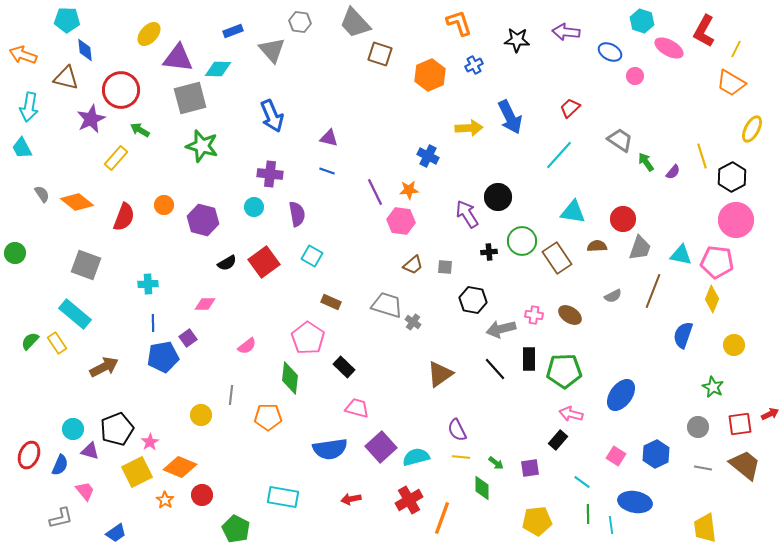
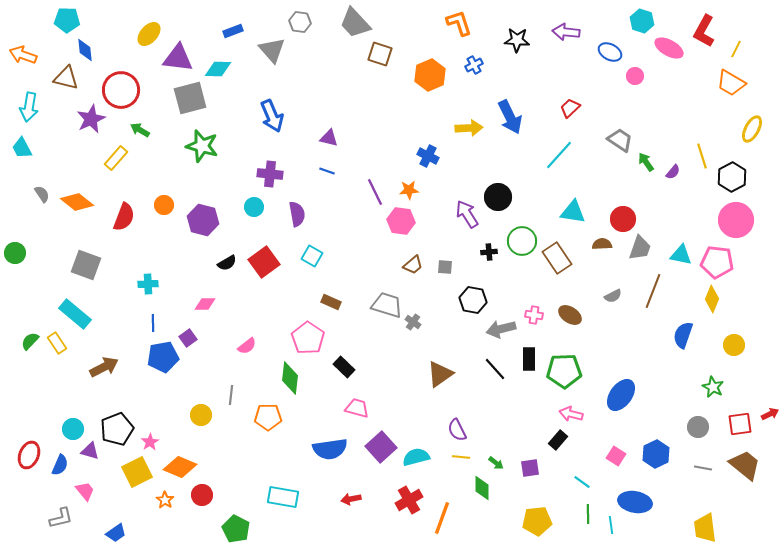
brown semicircle at (597, 246): moved 5 px right, 2 px up
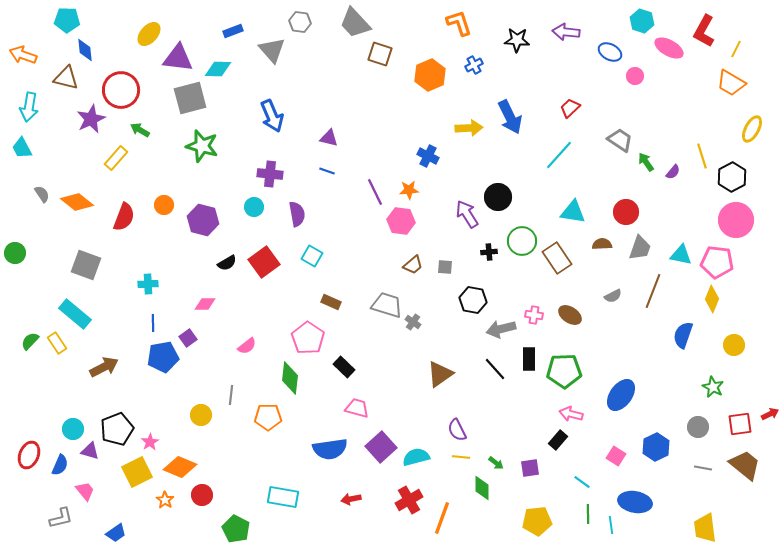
red circle at (623, 219): moved 3 px right, 7 px up
blue hexagon at (656, 454): moved 7 px up
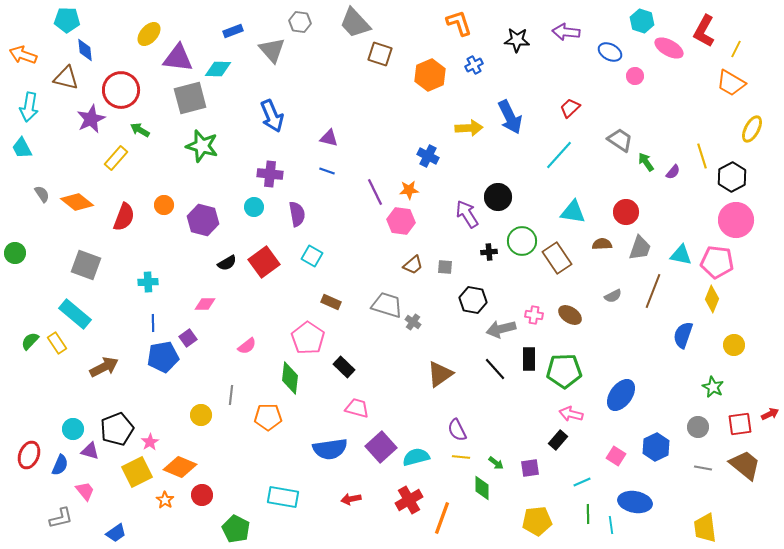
cyan cross at (148, 284): moved 2 px up
cyan line at (582, 482): rotated 60 degrees counterclockwise
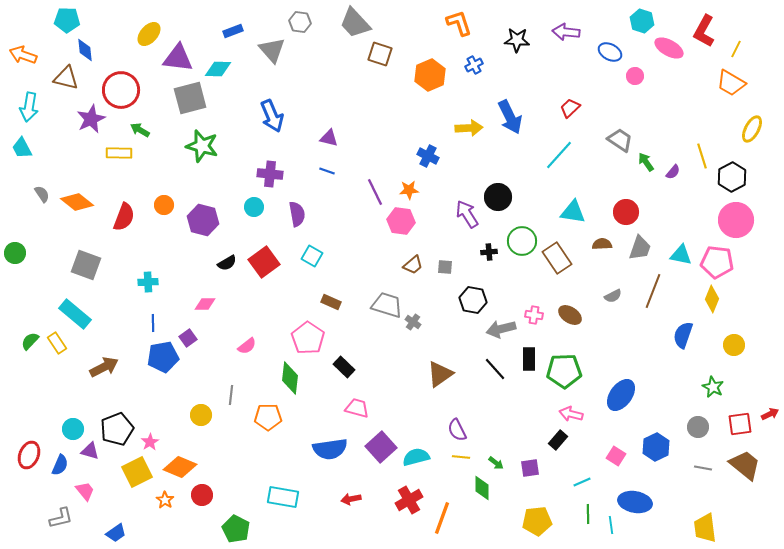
yellow rectangle at (116, 158): moved 3 px right, 5 px up; rotated 50 degrees clockwise
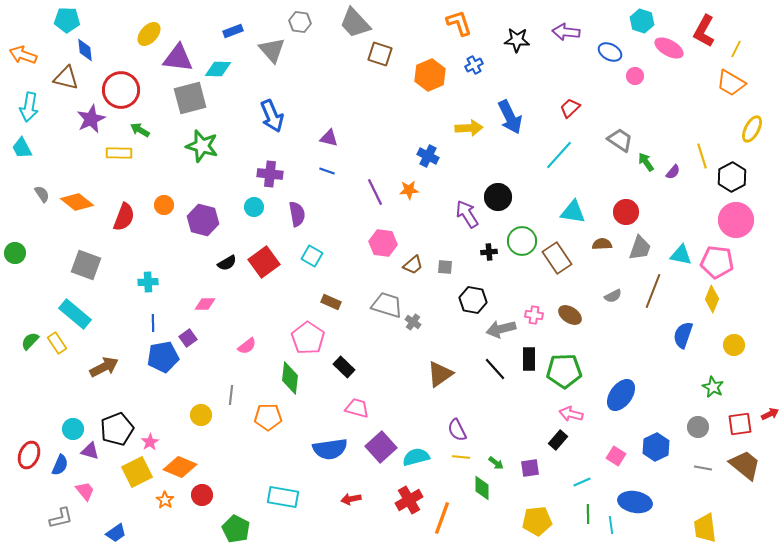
pink hexagon at (401, 221): moved 18 px left, 22 px down
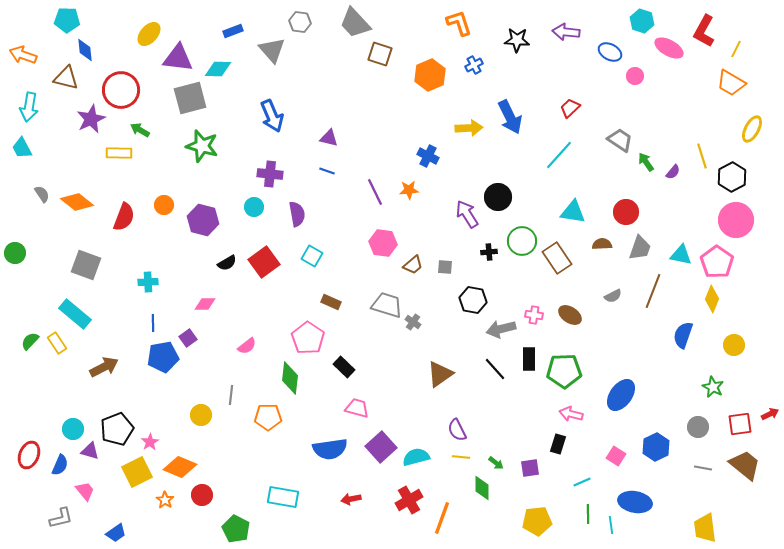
pink pentagon at (717, 262): rotated 28 degrees clockwise
black rectangle at (558, 440): moved 4 px down; rotated 24 degrees counterclockwise
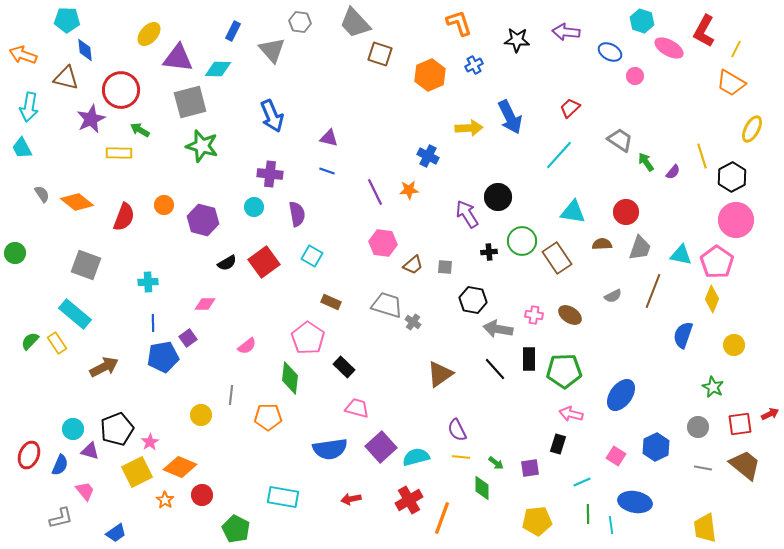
blue rectangle at (233, 31): rotated 42 degrees counterclockwise
gray square at (190, 98): moved 4 px down
gray arrow at (501, 329): moved 3 px left; rotated 24 degrees clockwise
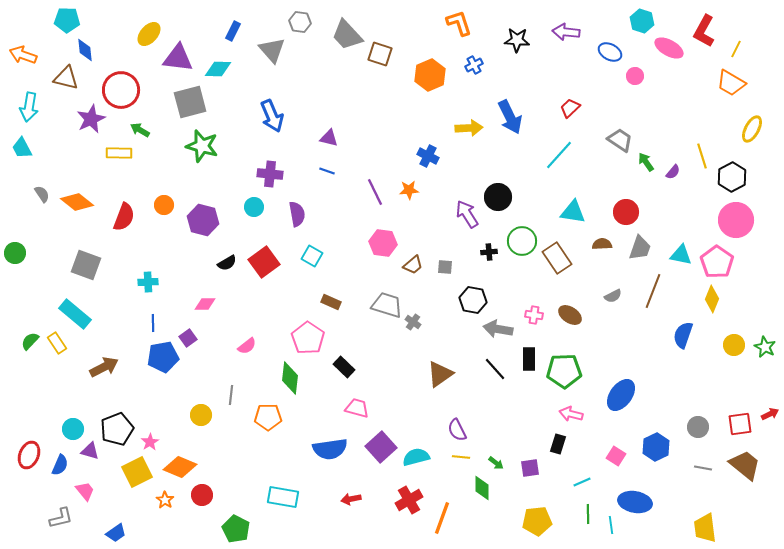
gray trapezoid at (355, 23): moved 8 px left, 12 px down
green star at (713, 387): moved 52 px right, 40 px up
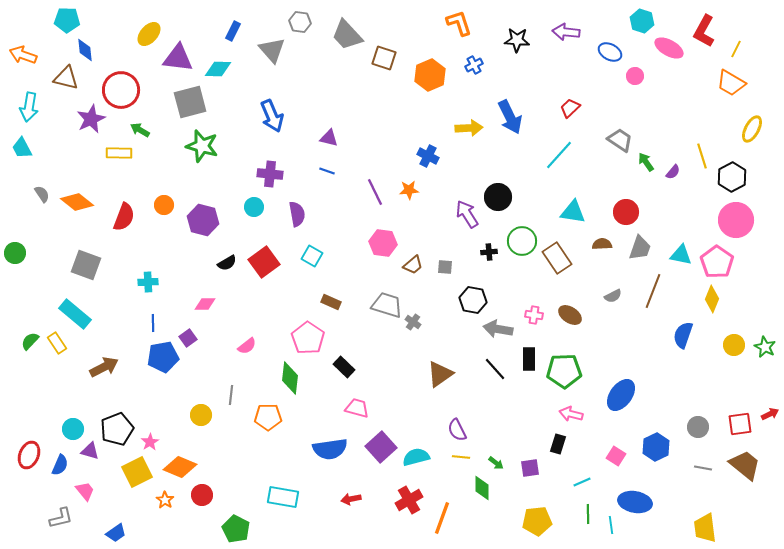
brown square at (380, 54): moved 4 px right, 4 px down
